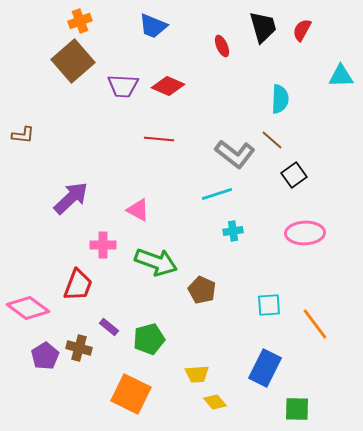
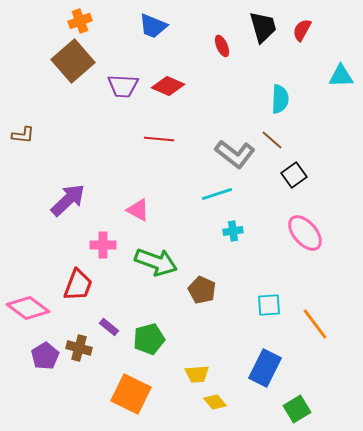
purple arrow: moved 3 px left, 2 px down
pink ellipse: rotated 51 degrees clockwise
green square: rotated 32 degrees counterclockwise
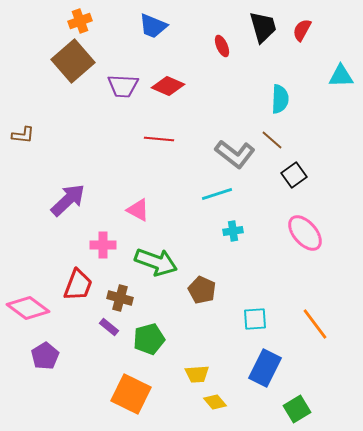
cyan square: moved 14 px left, 14 px down
brown cross: moved 41 px right, 50 px up
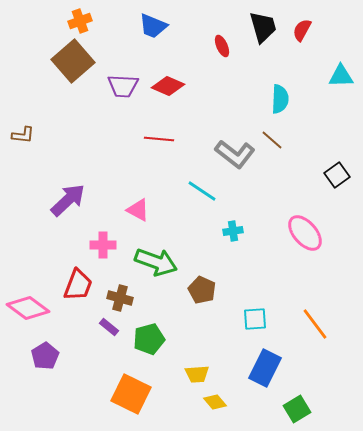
black square: moved 43 px right
cyan line: moved 15 px left, 3 px up; rotated 52 degrees clockwise
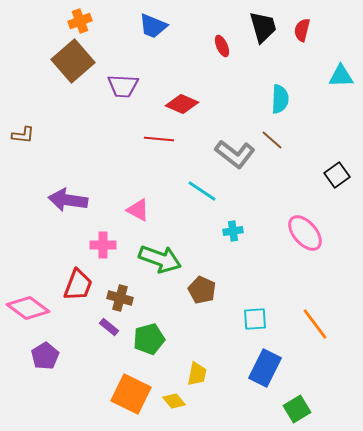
red semicircle: rotated 15 degrees counterclockwise
red diamond: moved 14 px right, 18 px down
purple arrow: rotated 129 degrees counterclockwise
green arrow: moved 4 px right, 3 px up
yellow trapezoid: rotated 75 degrees counterclockwise
yellow diamond: moved 41 px left, 1 px up
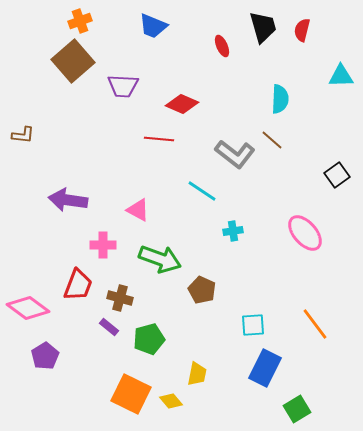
cyan square: moved 2 px left, 6 px down
yellow diamond: moved 3 px left
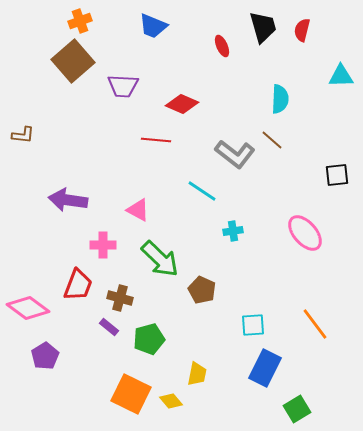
red line: moved 3 px left, 1 px down
black square: rotated 30 degrees clockwise
green arrow: rotated 24 degrees clockwise
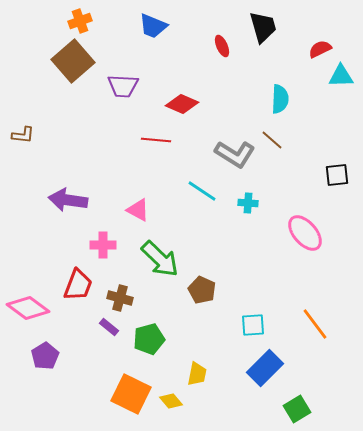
red semicircle: moved 18 px right, 19 px down; rotated 50 degrees clockwise
gray L-shape: rotated 6 degrees counterclockwise
cyan cross: moved 15 px right, 28 px up; rotated 12 degrees clockwise
blue rectangle: rotated 18 degrees clockwise
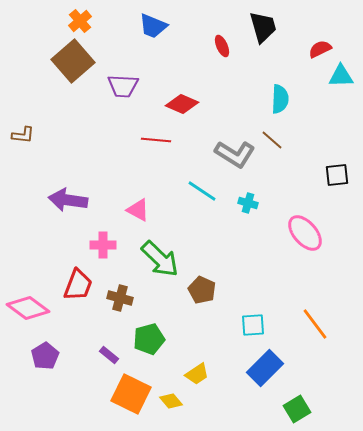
orange cross: rotated 20 degrees counterclockwise
cyan cross: rotated 12 degrees clockwise
purple rectangle: moved 28 px down
yellow trapezoid: rotated 45 degrees clockwise
